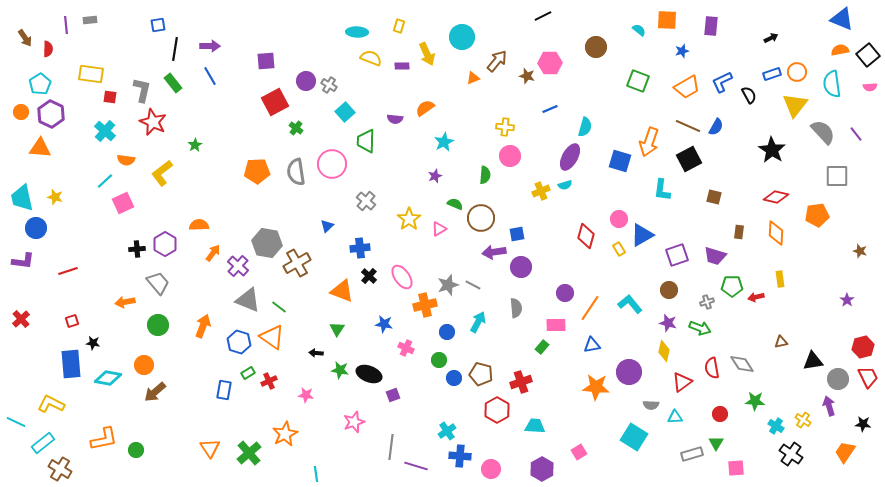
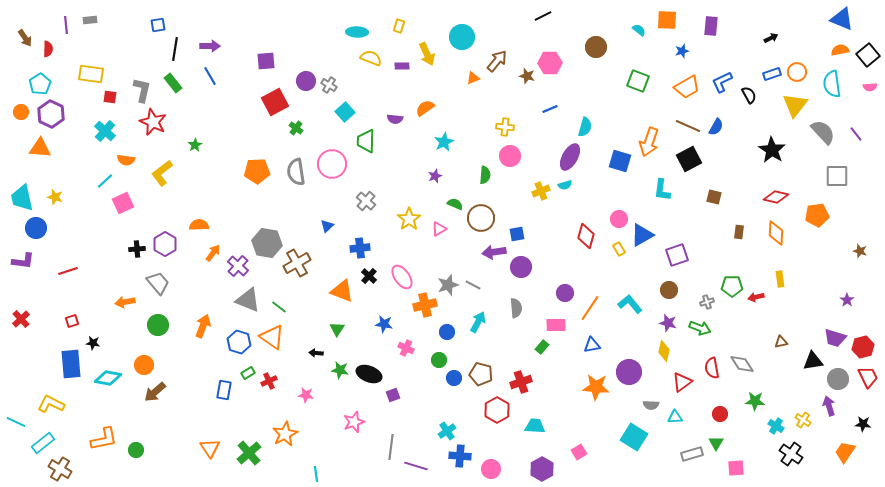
purple trapezoid at (715, 256): moved 120 px right, 82 px down
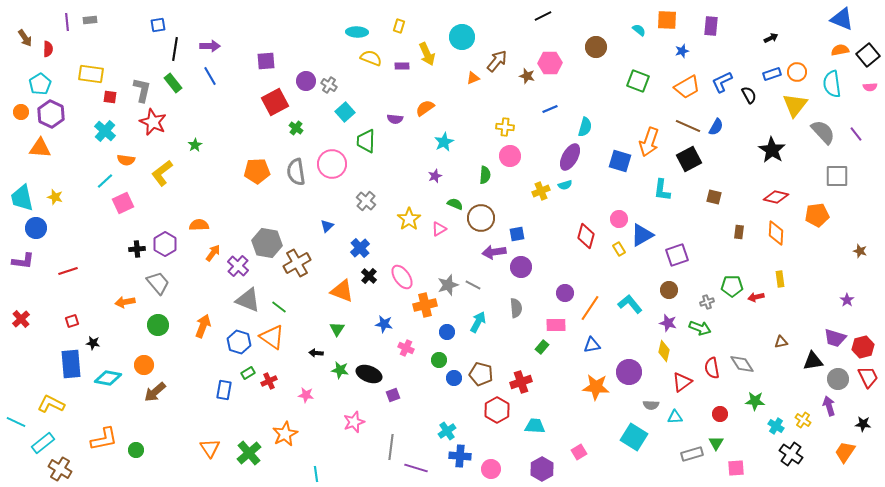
purple line at (66, 25): moved 1 px right, 3 px up
blue cross at (360, 248): rotated 36 degrees counterclockwise
purple line at (416, 466): moved 2 px down
